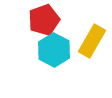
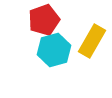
cyan hexagon: rotated 16 degrees clockwise
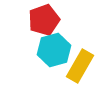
yellow rectangle: moved 12 px left, 25 px down
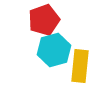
yellow rectangle: rotated 24 degrees counterclockwise
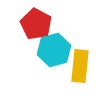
red pentagon: moved 8 px left, 4 px down; rotated 24 degrees counterclockwise
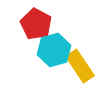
yellow rectangle: rotated 40 degrees counterclockwise
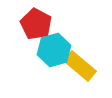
yellow rectangle: rotated 16 degrees counterclockwise
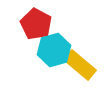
yellow rectangle: moved 1 px up
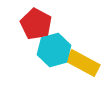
yellow rectangle: moved 3 px right, 2 px up; rotated 12 degrees counterclockwise
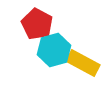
red pentagon: moved 1 px right
